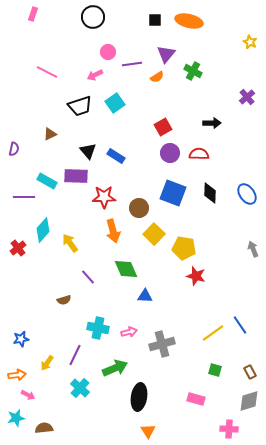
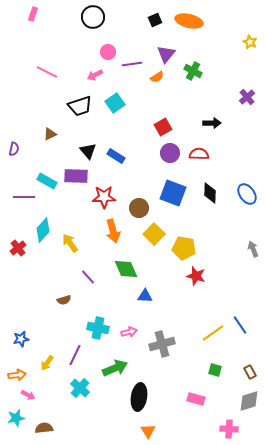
black square at (155, 20): rotated 24 degrees counterclockwise
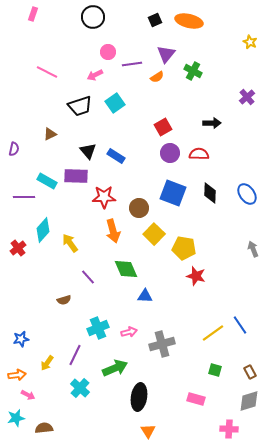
cyan cross at (98, 328): rotated 35 degrees counterclockwise
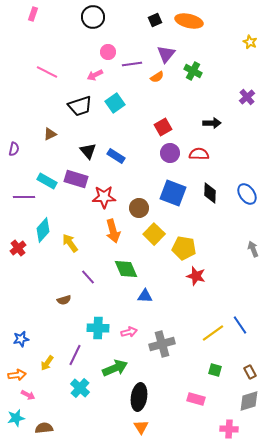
purple rectangle at (76, 176): moved 3 px down; rotated 15 degrees clockwise
cyan cross at (98, 328): rotated 25 degrees clockwise
orange triangle at (148, 431): moved 7 px left, 4 px up
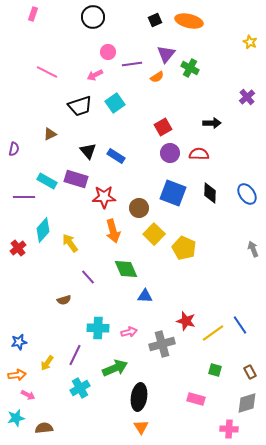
green cross at (193, 71): moved 3 px left, 3 px up
yellow pentagon at (184, 248): rotated 15 degrees clockwise
red star at (196, 276): moved 10 px left, 45 px down
blue star at (21, 339): moved 2 px left, 3 px down
cyan cross at (80, 388): rotated 18 degrees clockwise
gray diamond at (249, 401): moved 2 px left, 2 px down
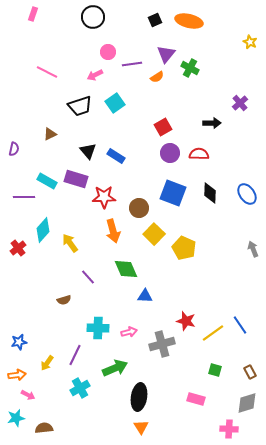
purple cross at (247, 97): moved 7 px left, 6 px down
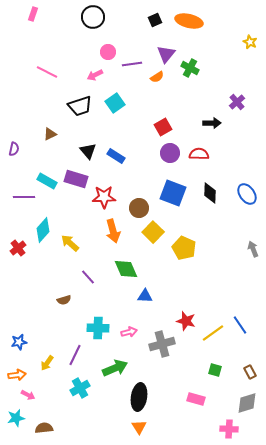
purple cross at (240, 103): moved 3 px left, 1 px up
yellow square at (154, 234): moved 1 px left, 2 px up
yellow arrow at (70, 243): rotated 12 degrees counterclockwise
orange triangle at (141, 427): moved 2 px left
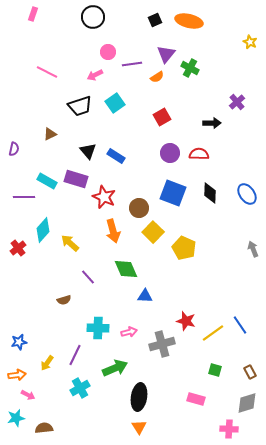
red square at (163, 127): moved 1 px left, 10 px up
red star at (104, 197): rotated 25 degrees clockwise
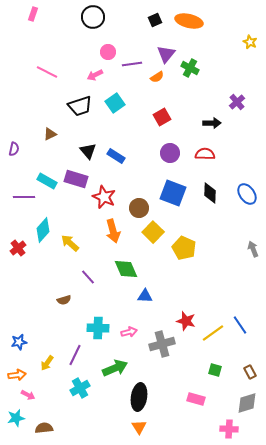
red semicircle at (199, 154): moved 6 px right
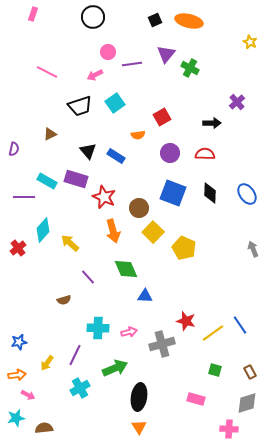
orange semicircle at (157, 77): moved 19 px left, 58 px down; rotated 24 degrees clockwise
